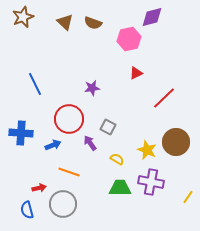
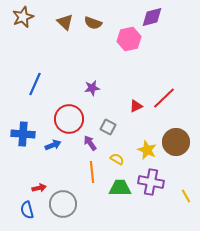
red triangle: moved 33 px down
blue line: rotated 50 degrees clockwise
blue cross: moved 2 px right, 1 px down
orange line: moved 23 px right; rotated 65 degrees clockwise
yellow line: moved 2 px left, 1 px up; rotated 64 degrees counterclockwise
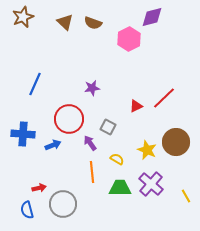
pink hexagon: rotated 15 degrees counterclockwise
purple cross: moved 2 px down; rotated 30 degrees clockwise
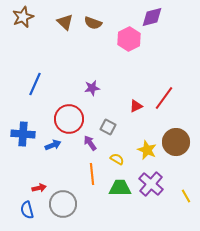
red line: rotated 10 degrees counterclockwise
orange line: moved 2 px down
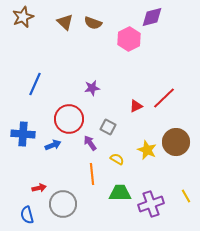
red line: rotated 10 degrees clockwise
purple cross: moved 20 px down; rotated 30 degrees clockwise
green trapezoid: moved 5 px down
blue semicircle: moved 5 px down
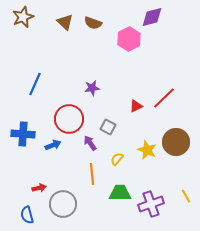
yellow semicircle: rotated 80 degrees counterclockwise
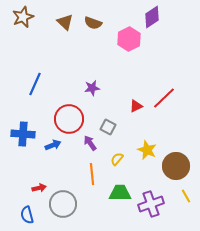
purple diamond: rotated 20 degrees counterclockwise
brown circle: moved 24 px down
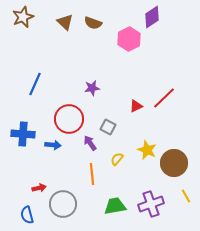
blue arrow: rotated 28 degrees clockwise
brown circle: moved 2 px left, 3 px up
green trapezoid: moved 5 px left, 13 px down; rotated 10 degrees counterclockwise
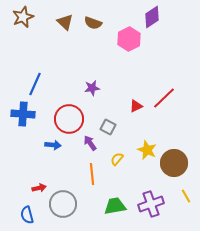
blue cross: moved 20 px up
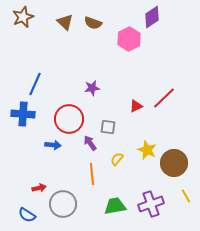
gray square: rotated 21 degrees counterclockwise
blue semicircle: rotated 42 degrees counterclockwise
